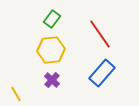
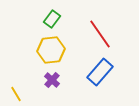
blue rectangle: moved 2 px left, 1 px up
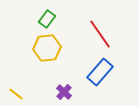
green rectangle: moved 5 px left
yellow hexagon: moved 4 px left, 2 px up
purple cross: moved 12 px right, 12 px down
yellow line: rotated 21 degrees counterclockwise
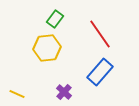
green rectangle: moved 8 px right
yellow line: moved 1 px right; rotated 14 degrees counterclockwise
